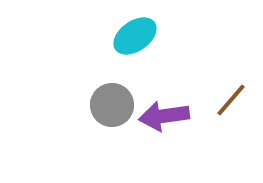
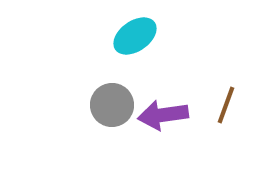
brown line: moved 5 px left, 5 px down; rotated 21 degrees counterclockwise
purple arrow: moved 1 px left, 1 px up
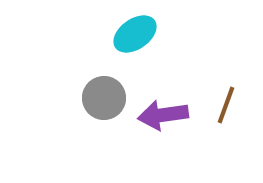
cyan ellipse: moved 2 px up
gray circle: moved 8 px left, 7 px up
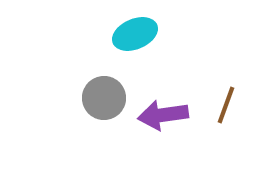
cyan ellipse: rotated 12 degrees clockwise
